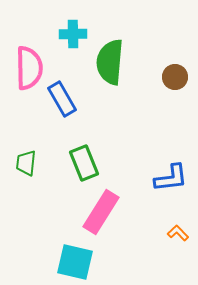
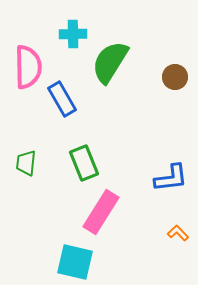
green semicircle: rotated 27 degrees clockwise
pink semicircle: moved 1 px left, 1 px up
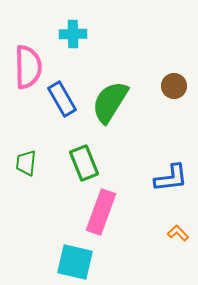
green semicircle: moved 40 px down
brown circle: moved 1 px left, 9 px down
pink rectangle: rotated 12 degrees counterclockwise
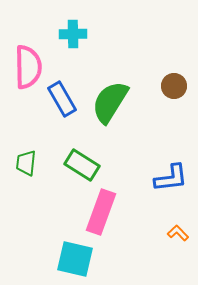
green rectangle: moved 2 px left, 2 px down; rotated 36 degrees counterclockwise
cyan square: moved 3 px up
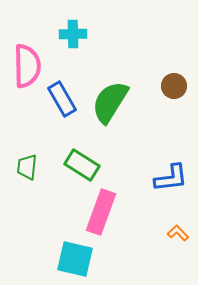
pink semicircle: moved 1 px left, 1 px up
green trapezoid: moved 1 px right, 4 px down
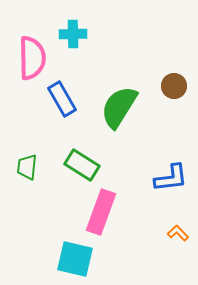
pink semicircle: moved 5 px right, 8 px up
green semicircle: moved 9 px right, 5 px down
